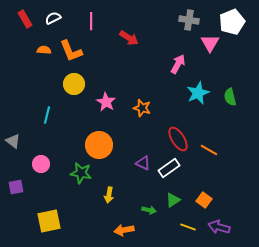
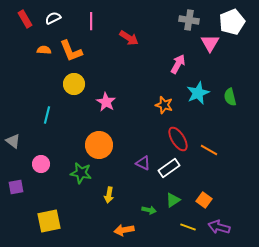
orange star: moved 22 px right, 3 px up
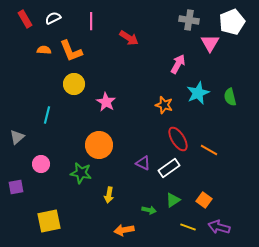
gray triangle: moved 4 px right, 4 px up; rotated 42 degrees clockwise
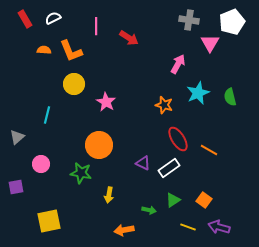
pink line: moved 5 px right, 5 px down
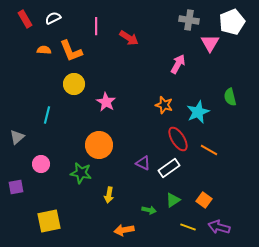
cyan star: moved 19 px down
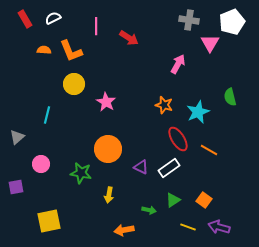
orange circle: moved 9 px right, 4 px down
purple triangle: moved 2 px left, 4 px down
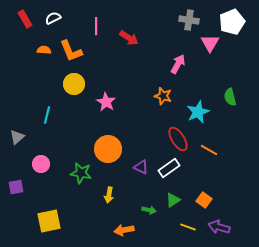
orange star: moved 1 px left, 9 px up
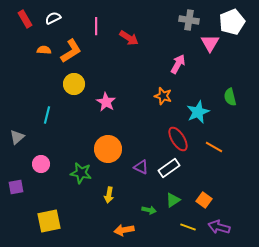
orange L-shape: rotated 100 degrees counterclockwise
orange line: moved 5 px right, 3 px up
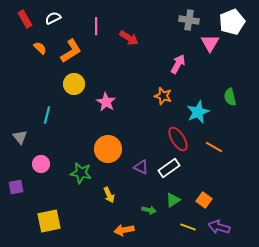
orange semicircle: moved 4 px left, 2 px up; rotated 40 degrees clockwise
gray triangle: moved 3 px right; rotated 28 degrees counterclockwise
yellow arrow: rotated 35 degrees counterclockwise
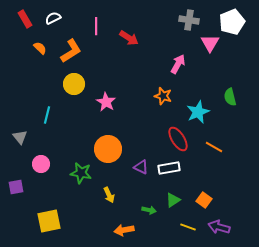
white rectangle: rotated 25 degrees clockwise
